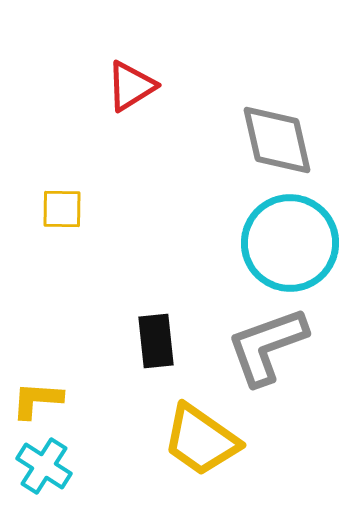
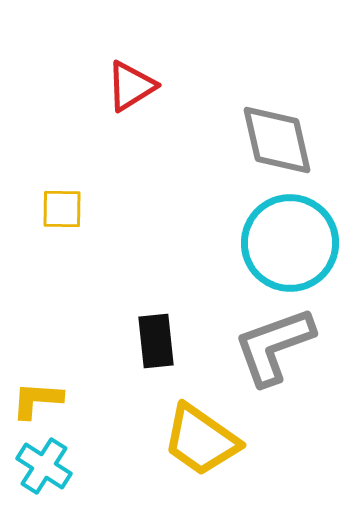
gray L-shape: moved 7 px right
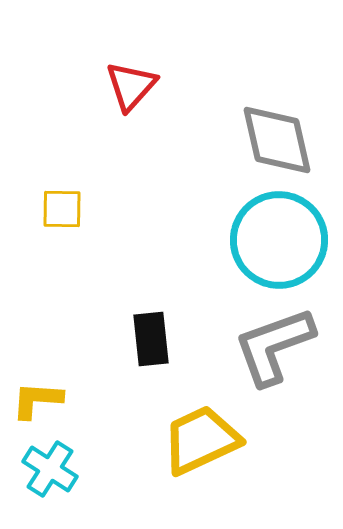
red triangle: rotated 16 degrees counterclockwise
cyan circle: moved 11 px left, 3 px up
black rectangle: moved 5 px left, 2 px up
yellow trapezoid: rotated 120 degrees clockwise
cyan cross: moved 6 px right, 3 px down
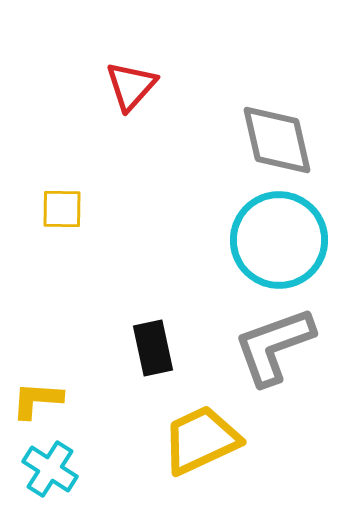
black rectangle: moved 2 px right, 9 px down; rotated 6 degrees counterclockwise
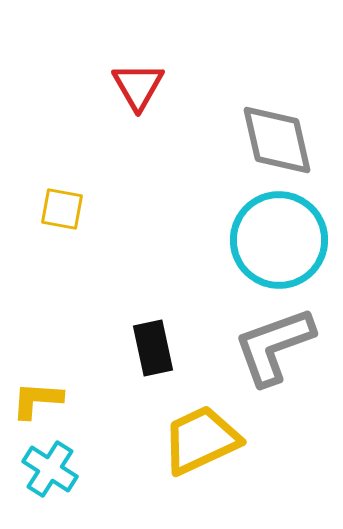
red triangle: moved 7 px right; rotated 12 degrees counterclockwise
yellow square: rotated 9 degrees clockwise
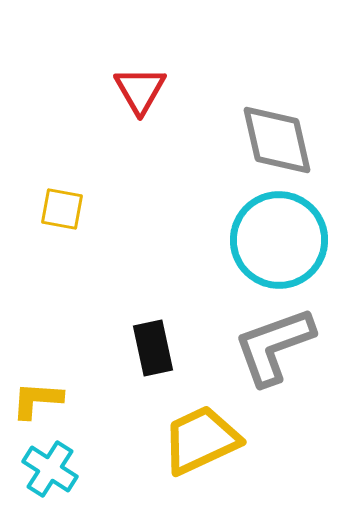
red triangle: moved 2 px right, 4 px down
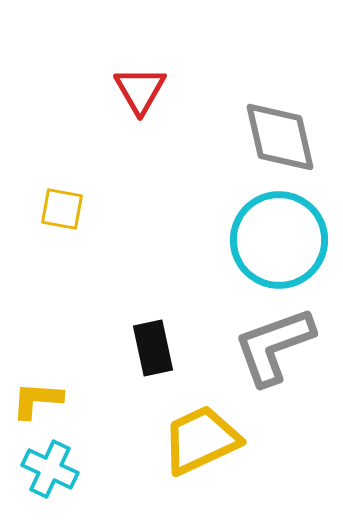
gray diamond: moved 3 px right, 3 px up
cyan cross: rotated 8 degrees counterclockwise
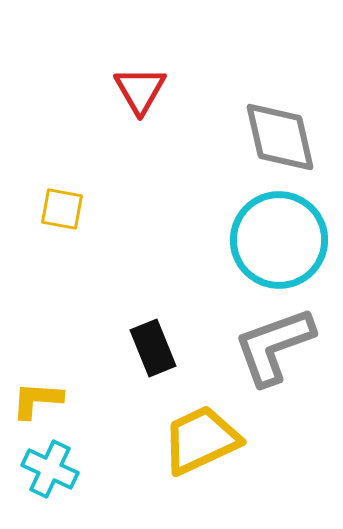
black rectangle: rotated 10 degrees counterclockwise
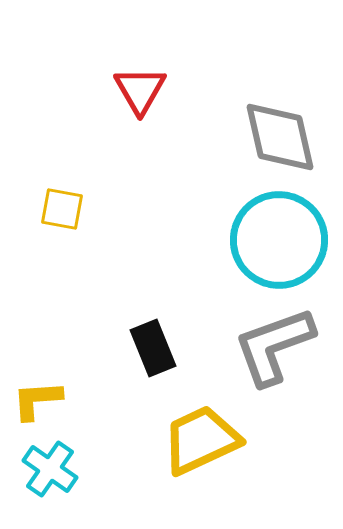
yellow L-shape: rotated 8 degrees counterclockwise
cyan cross: rotated 10 degrees clockwise
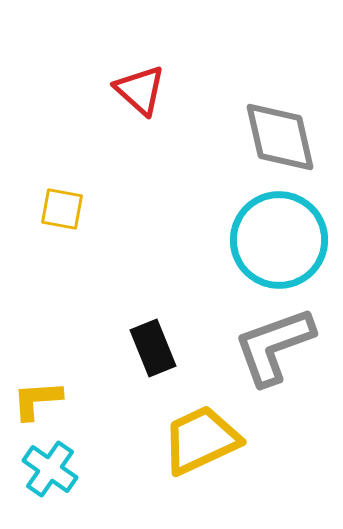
red triangle: rotated 18 degrees counterclockwise
